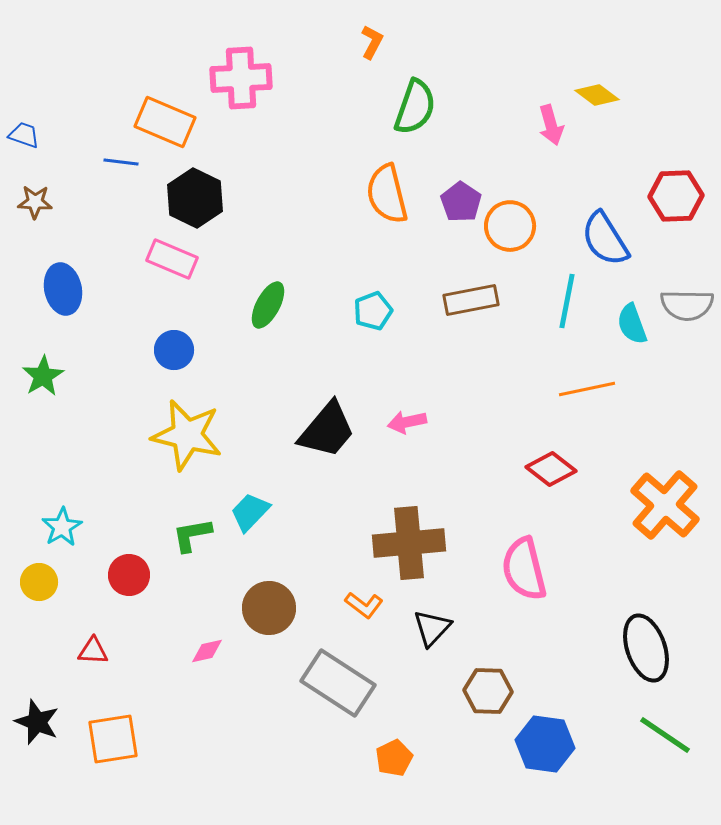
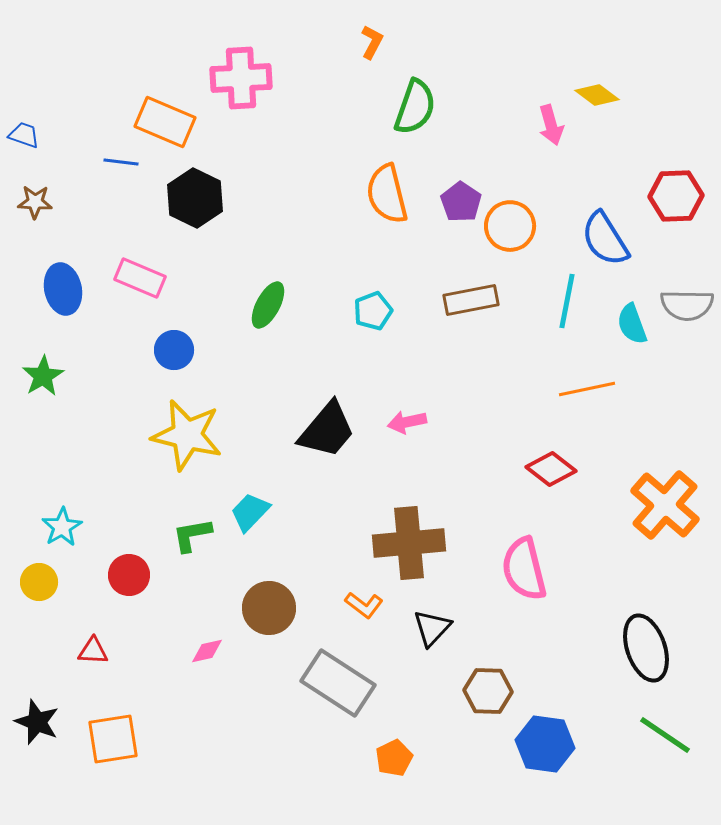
pink rectangle at (172, 259): moved 32 px left, 19 px down
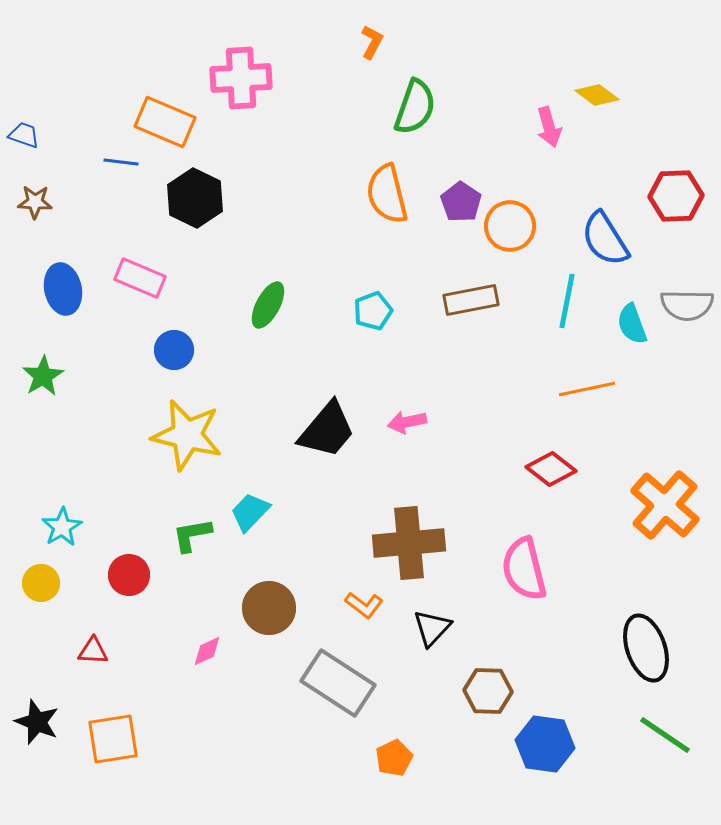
pink arrow at (551, 125): moved 2 px left, 2 px down
yellow circle at (39, 582): moved 2 px right, 1 px down
pink diamond at (207, 651): rotated 12 degrees counterclockwise
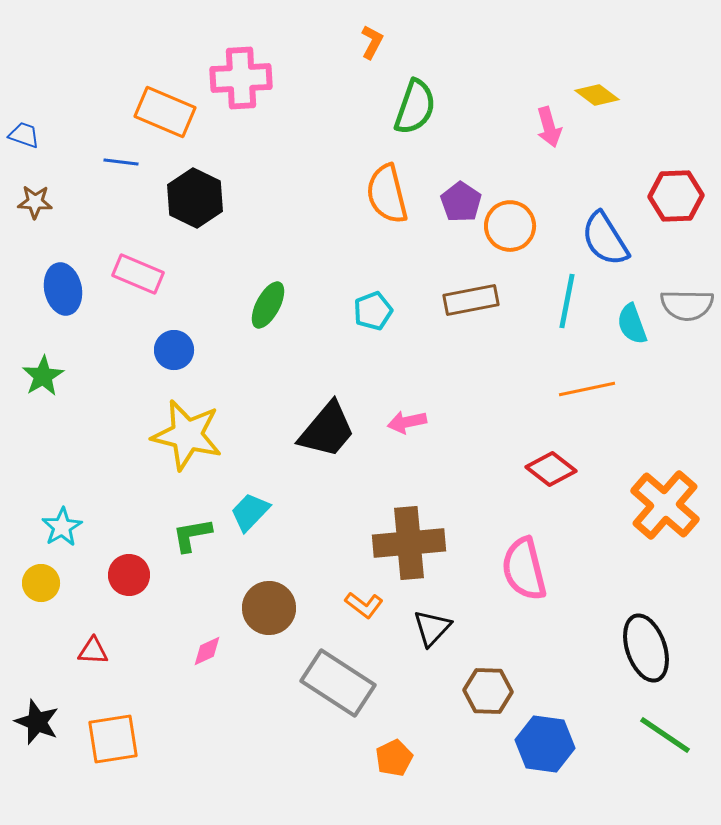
orange rectangle at (165, 122): moved 10 px up
pink rectangle at (140, 278): moved 2 px left, 4 px up
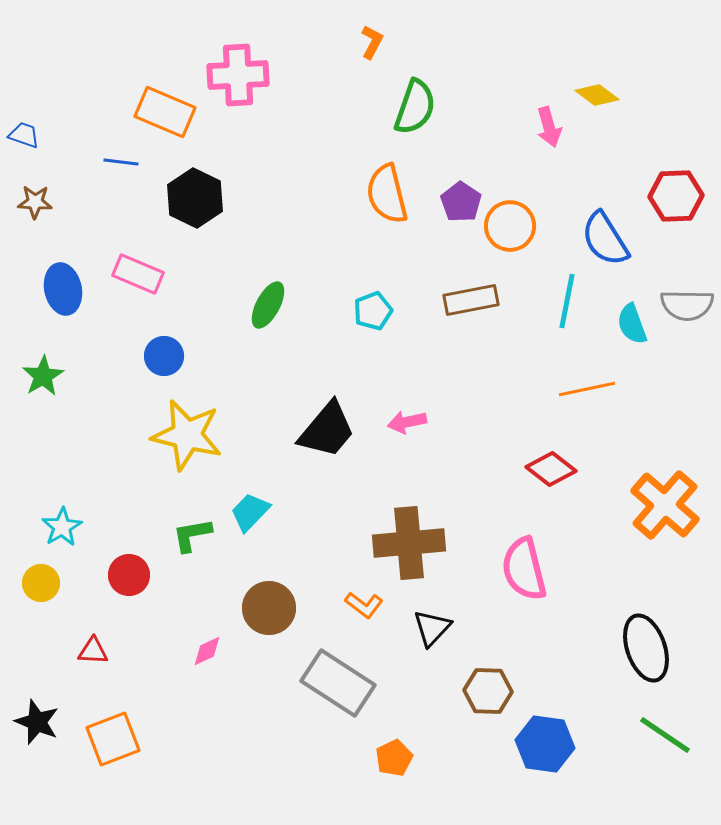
pink cross at (241, 78): moved 3 px left, 3 px up
blue circle at (174, 350): moved 10 px left, 6 px down
orange square at (113, 739): rotated 12 degrees counterclockwise
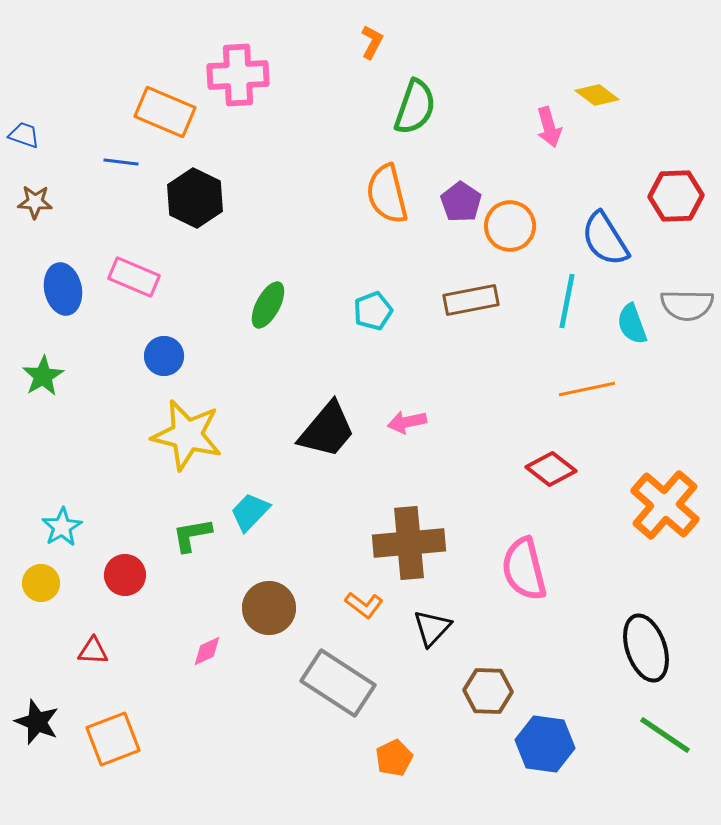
pink rectangle at (138, 274): moved 4 px left, 3 px down
red circle at (129, 575): moved 4 px left
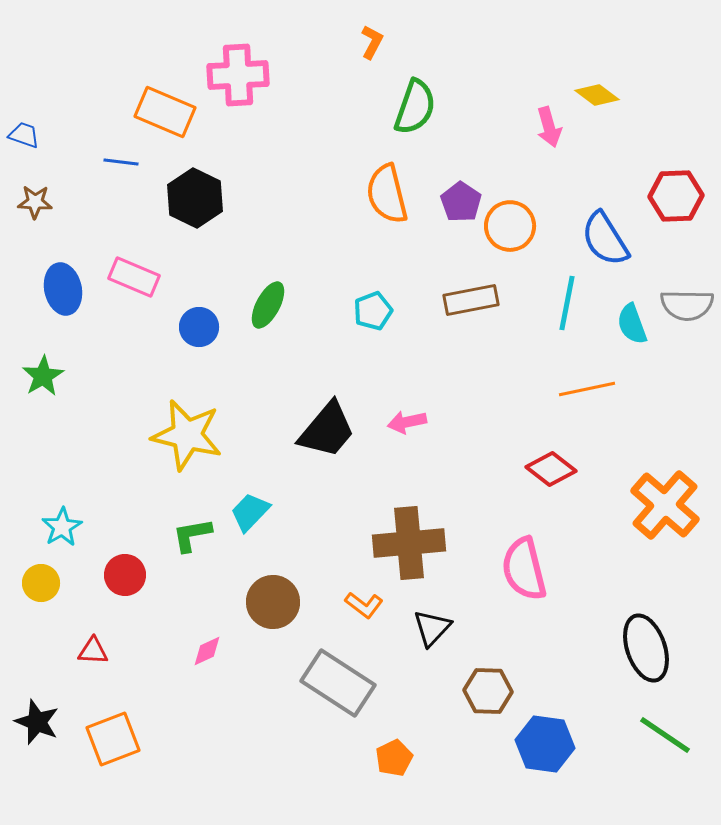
cyan line at (567, 301): moved 2 px down
blue circle at (164, 356): moved 35 px right, 29 px up
brown circle at (269, 608): moved 4 px right, 6 px up
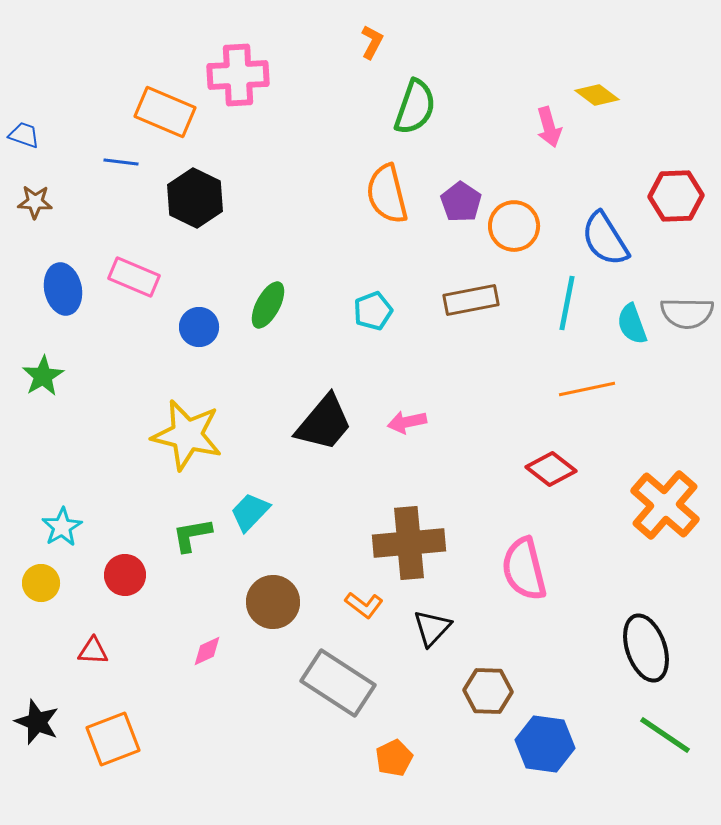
orange circle at (510, 226): moved 4 px right
gray semicircle at (687, 305): moved 8 px down
black trapezoid at (327, 430): moved 3 px left, 7 px up
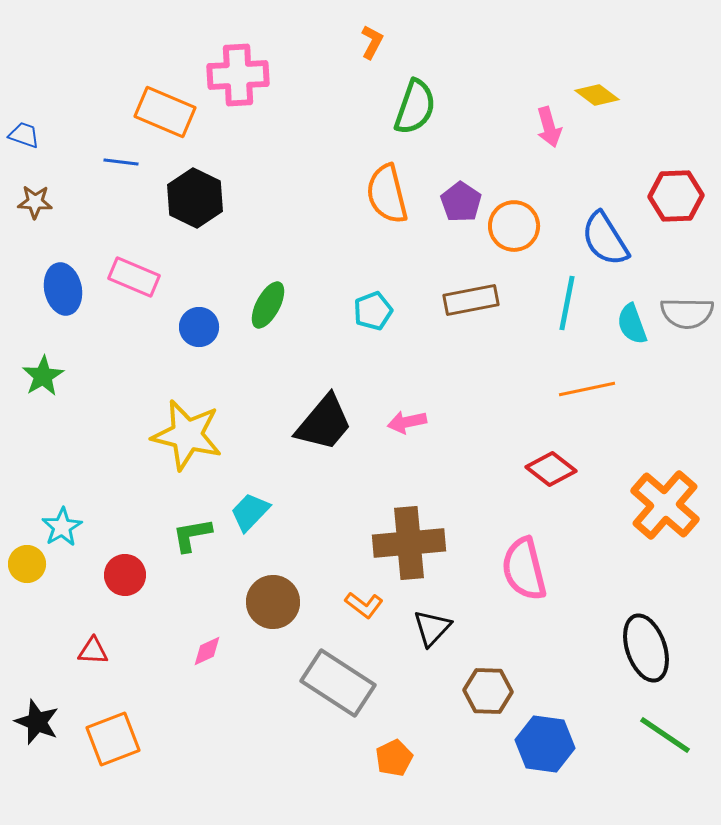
yellow circle at (41, 583): moved 14 px left, 19 px up
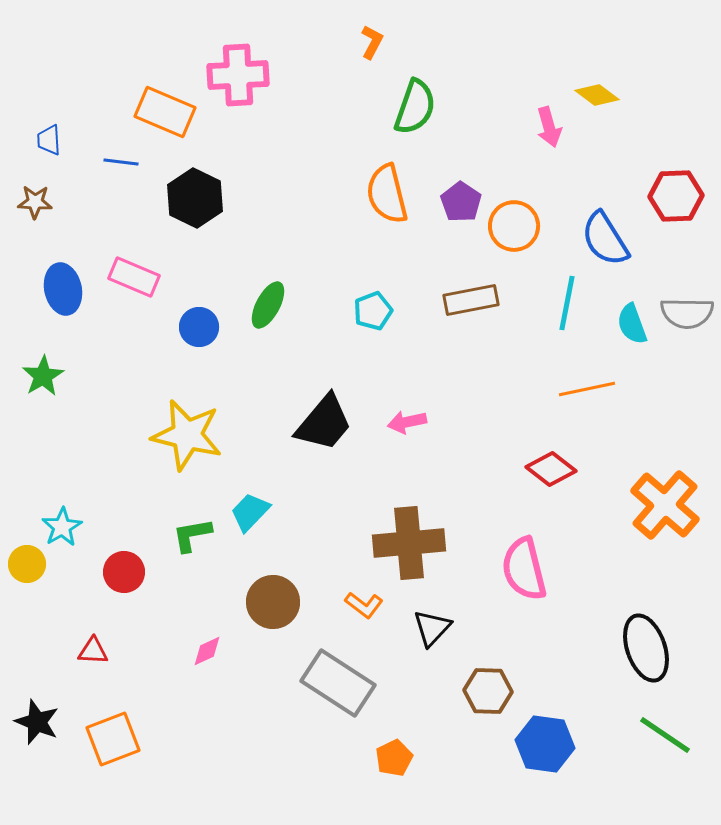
blue trapezoid at (24, 135): moved 25 px right, 5 px down; rotated 112 degrees counterclockwise
red circle at (125, 575): moved 1 px left, 3 px up
